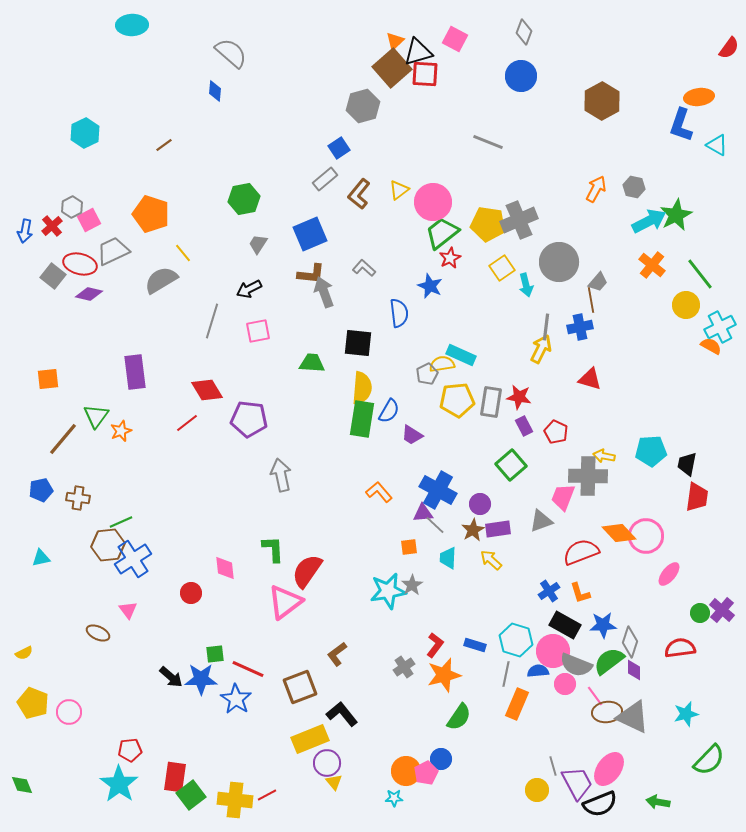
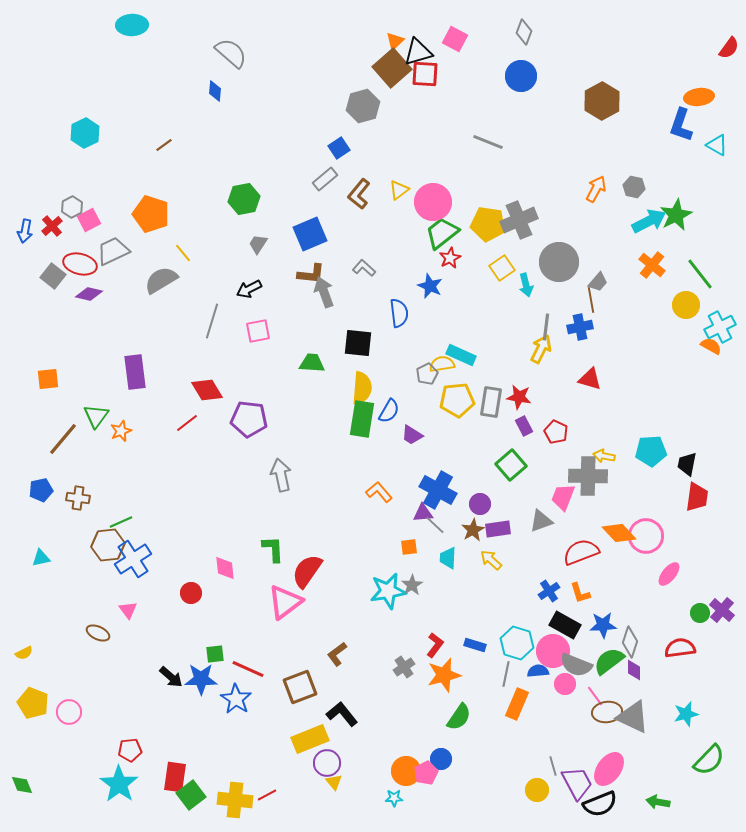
cyan hexagon at (516, 640): moved 1 px right, 3 px down
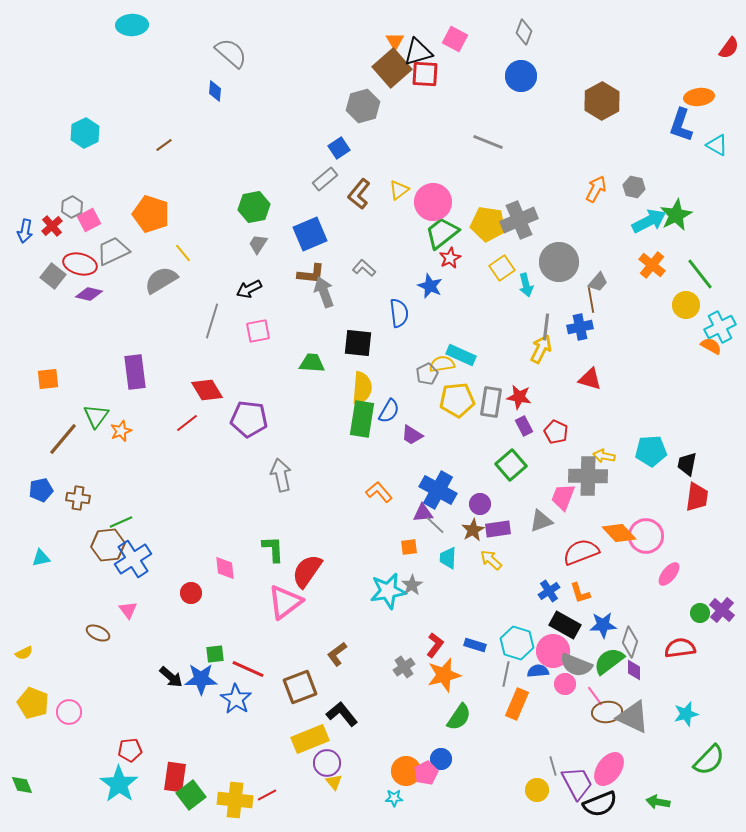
orange triangle at (395, 41): rotated 18 degrees counterclockwise
green hexagon at (244, 199): moved 10 px right, 8 px down
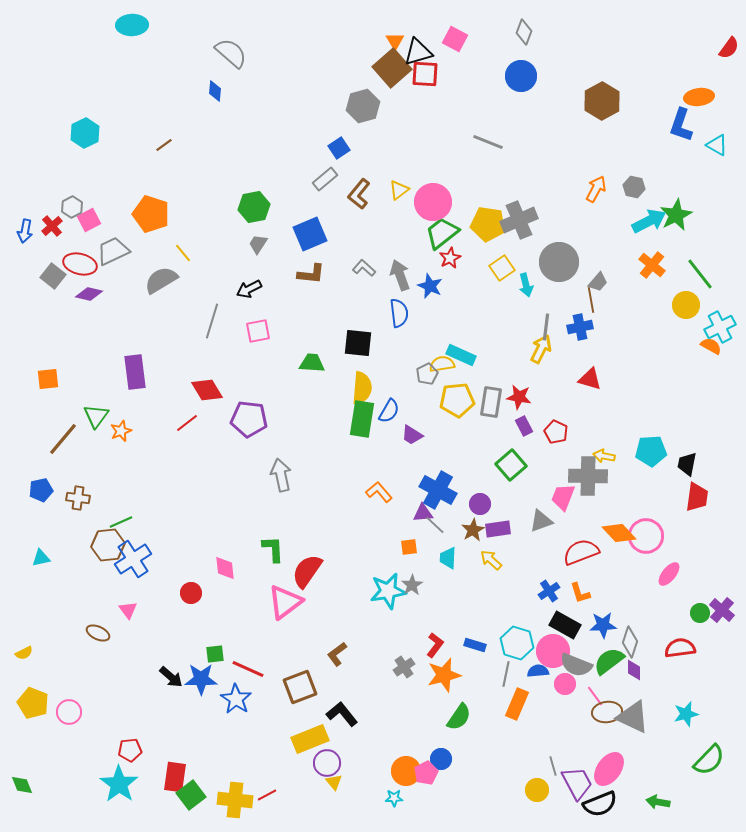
gray arrow at (324, 292): moved 76 px right, 17 px up
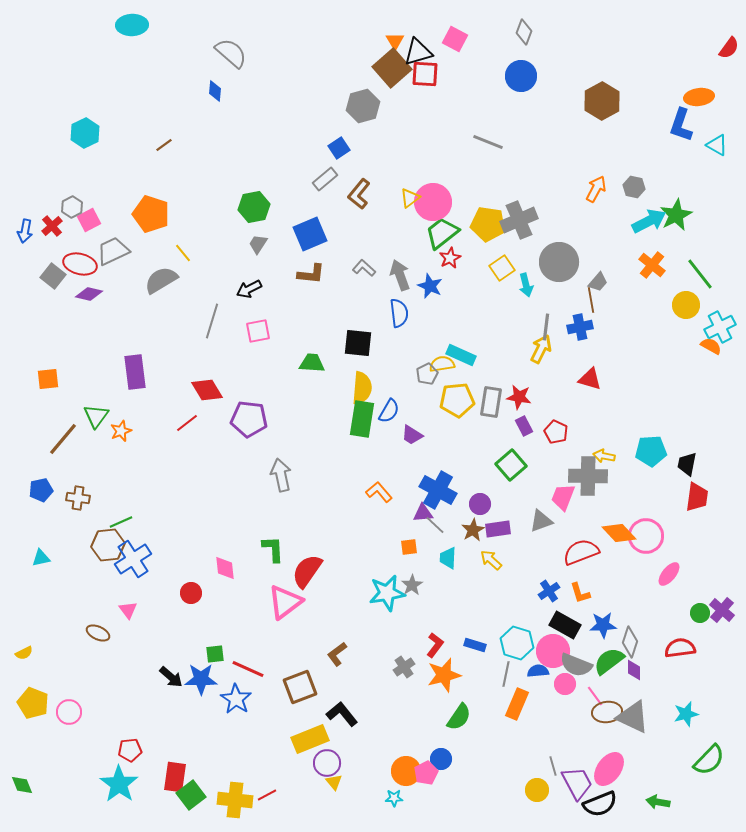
yellow triangle at (399, 190): moved 11 px right, 8 px down
cyan star at (388, 591): moved 1 px left, 2 px down
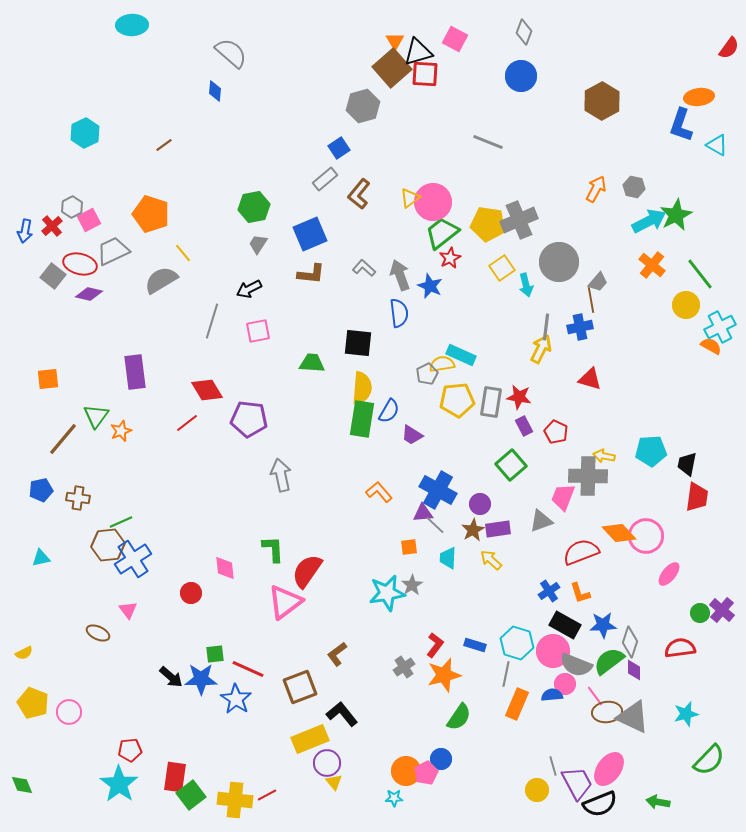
blue semicircle at (538, 671): moved 14 px right, 24 px down
